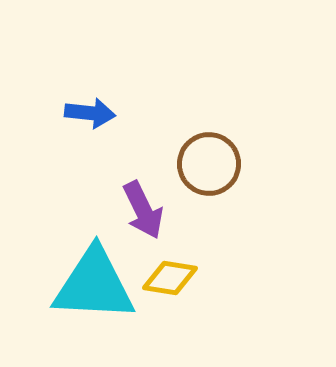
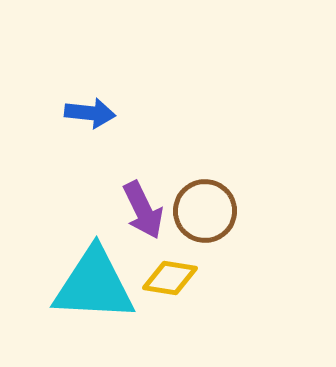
brown circle: moved 4 px left, 47 px down
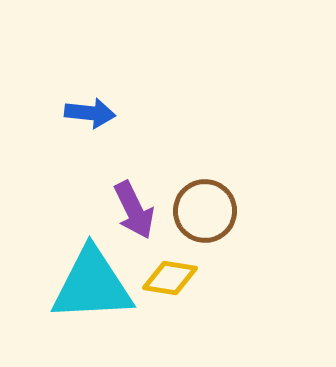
purple arrow: moved 9 px left
cyan triangle: moved 2 px left; rotated 6 degrees counterclockwise
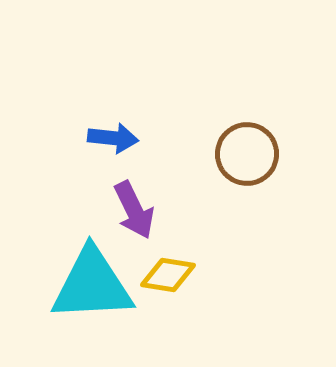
blue arrow: moved 23 px right, 25 px down
brown circle: moved 42 px right, 57 px up
yellow diamond: moved 2 px left, 3 px up
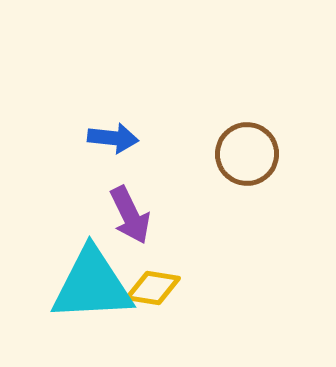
purple arrow: moved 4 px left, 5 px down
yellow diamond: moved 15 px left, 13 px down
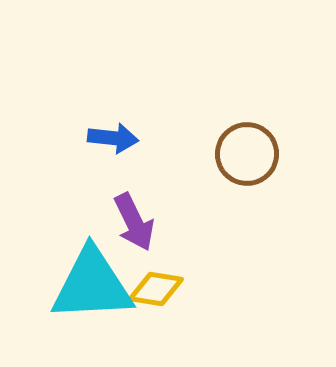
purple arrow: moved 4 px right, 7 px down
yellow diamond: moved 3 px right, 1 px down
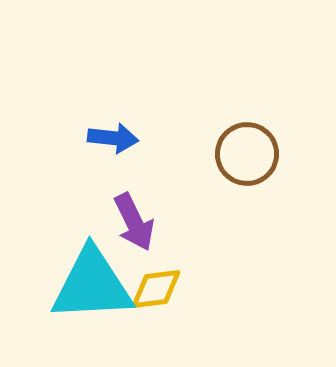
yellow diamond: rotated 16 degrees counterclockwise
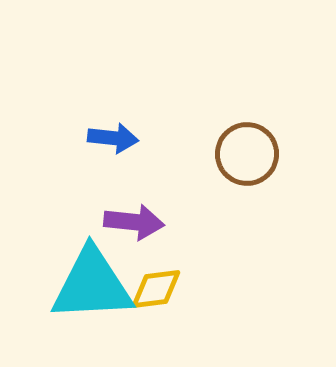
purple arrow: rotated 58 degrees counterclockwise
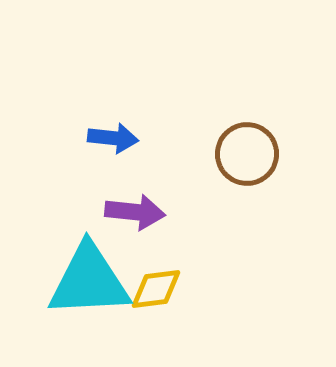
purple arrow: moved 1 px right, 10 px up
cyan triangle: moved 3 px left, 4 px up
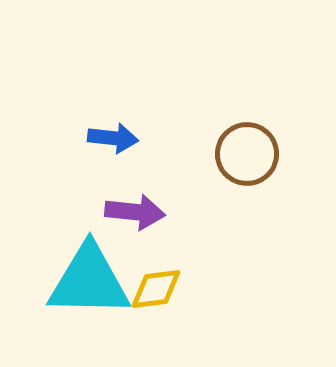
cyan triangle: rotated 4 degrees clockwise
